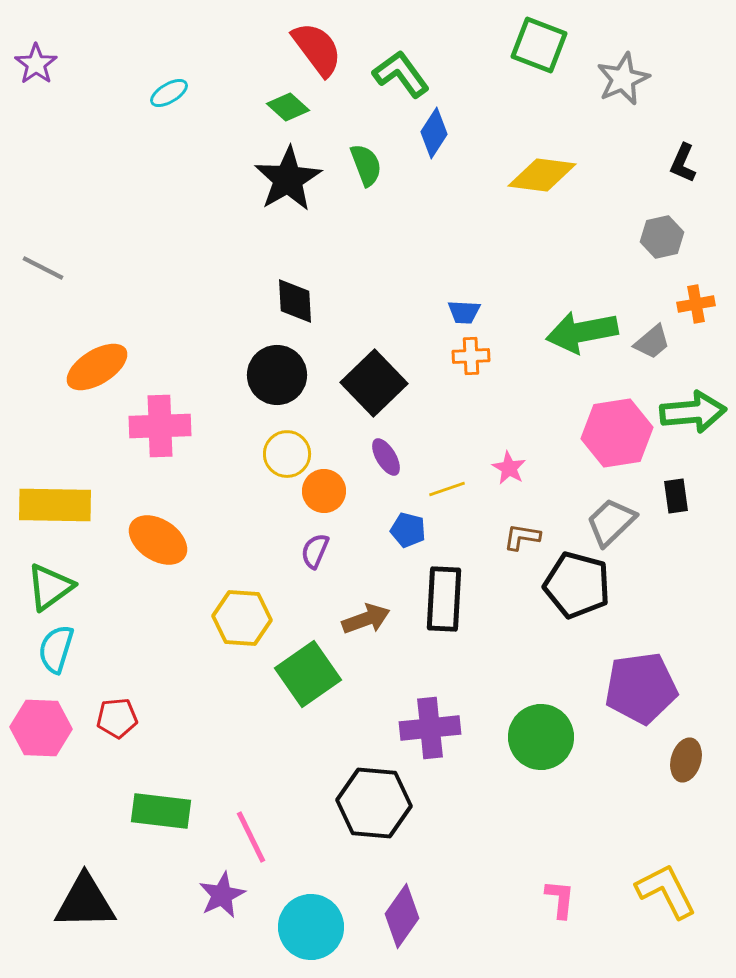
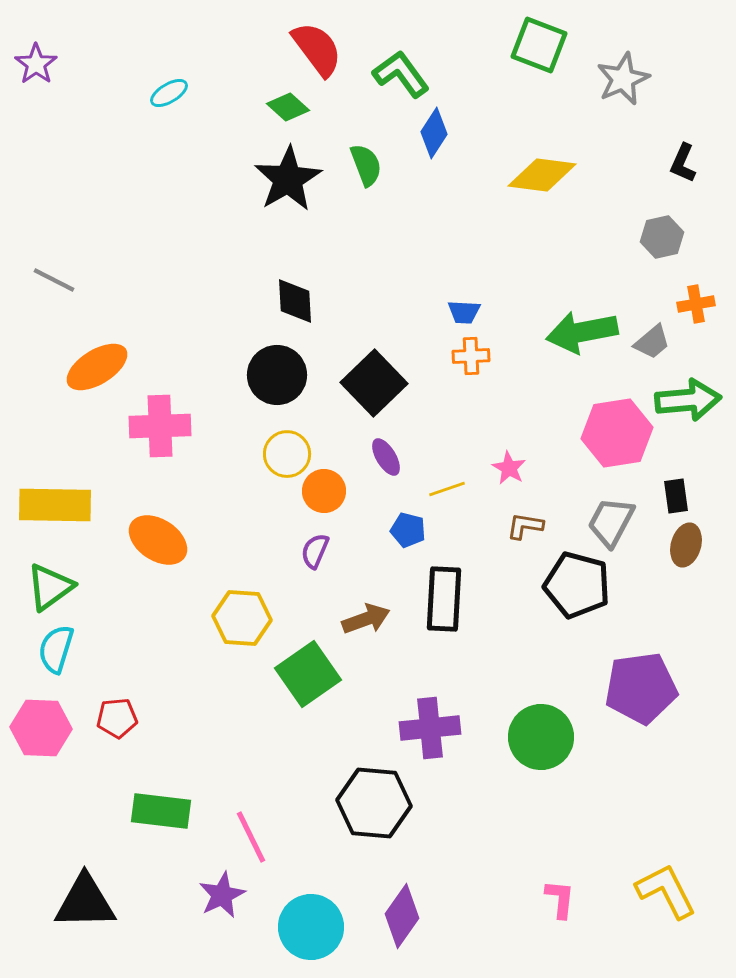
gray line at (43, 268): moved 11 px right, 12 px down
green arrow at (693, 412): moved 5 px left, 12 px up
gray trapezoid at (611, 522): rotated 18 degrees counterclockwise
brown L-shape at (522, 537): moved 3 px right, 11 px up
brown ellipse at (686, 760): moved 215 px up
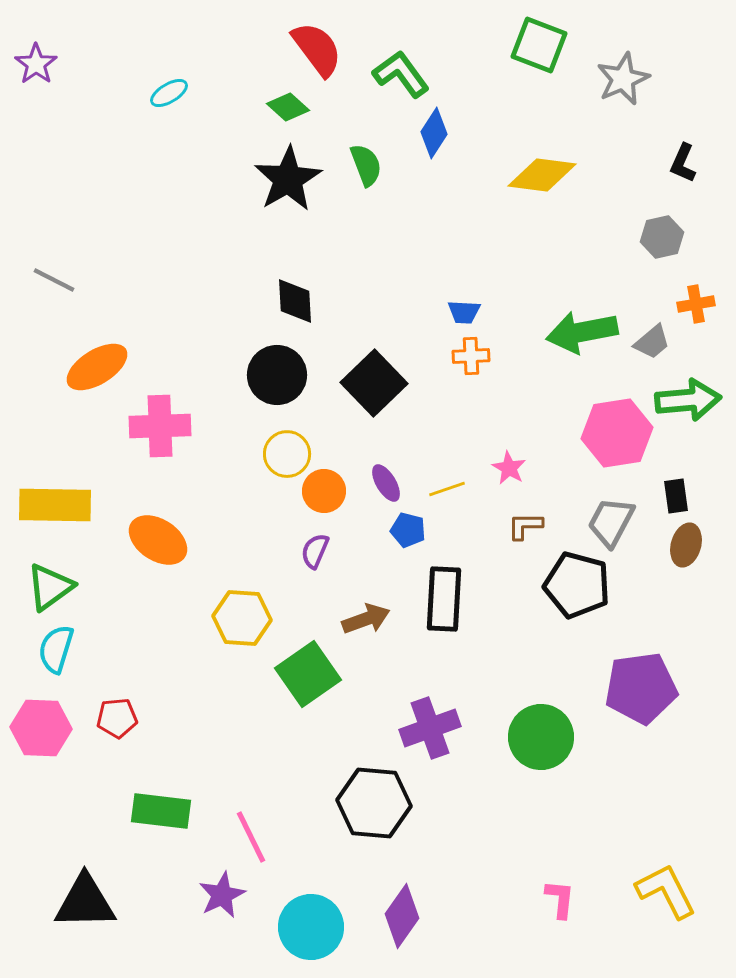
purple ellipse at (386, 457): moved 26 px down
brown L-shape at (525, 526): rotated 9 degrees counterclockwise
purple cross at (430, 728): rotated 14 degrees counterclockwise
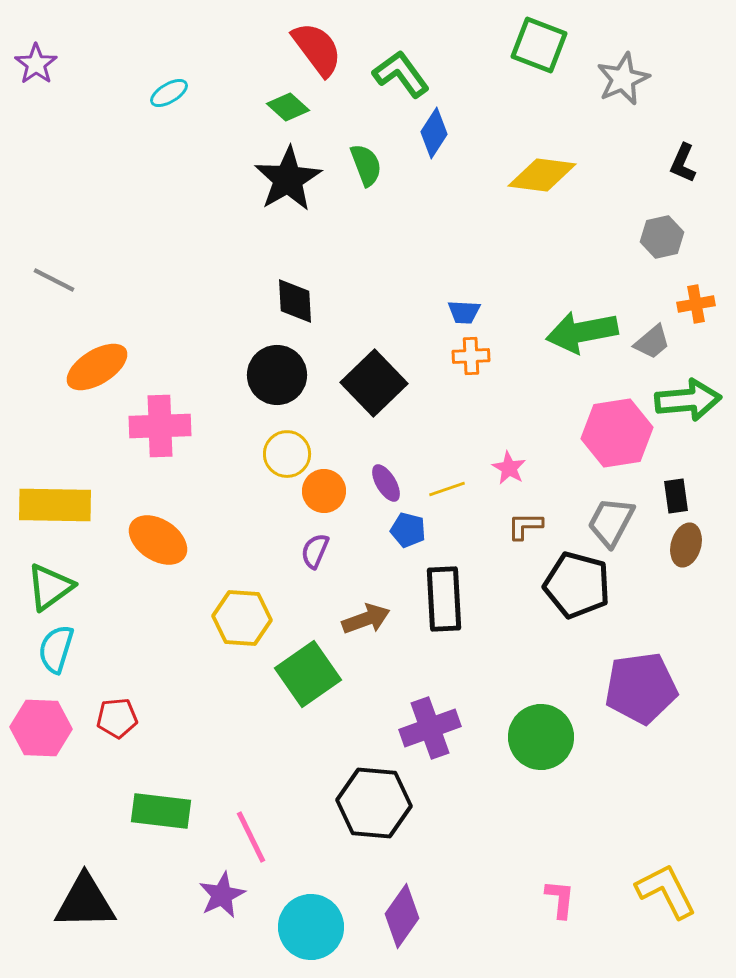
black rectangle at (444, 599): rotated 6 degrees counterclockwise
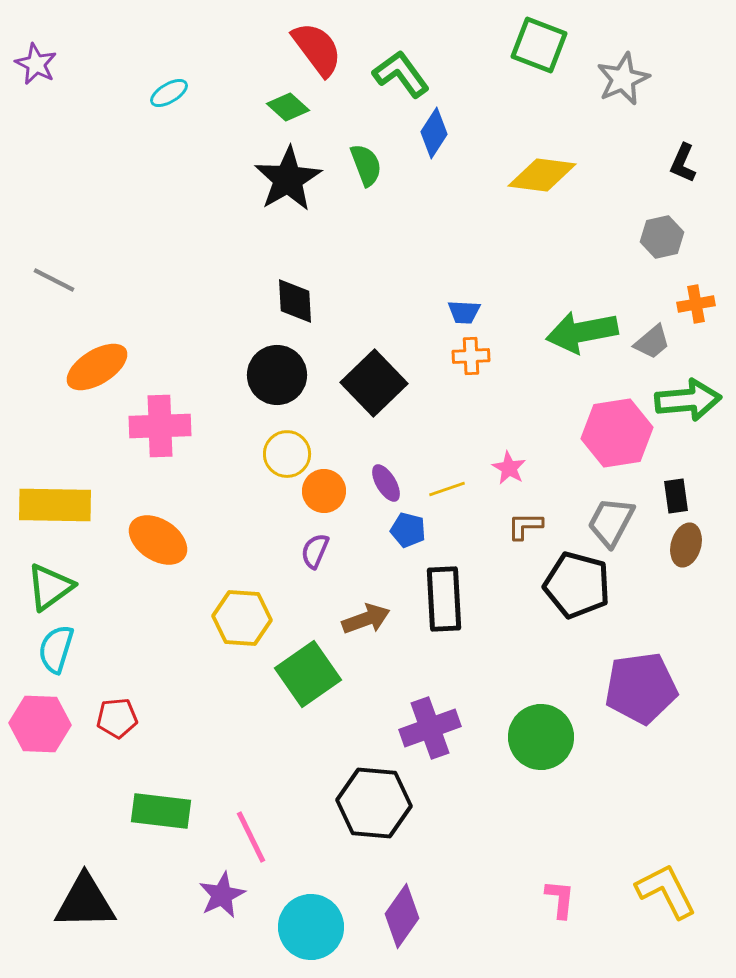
purple star at (36, 64): rotated 9 degrees counterclockwise
pink hexagon at (41, 728): moved 1 px left, 4 px up
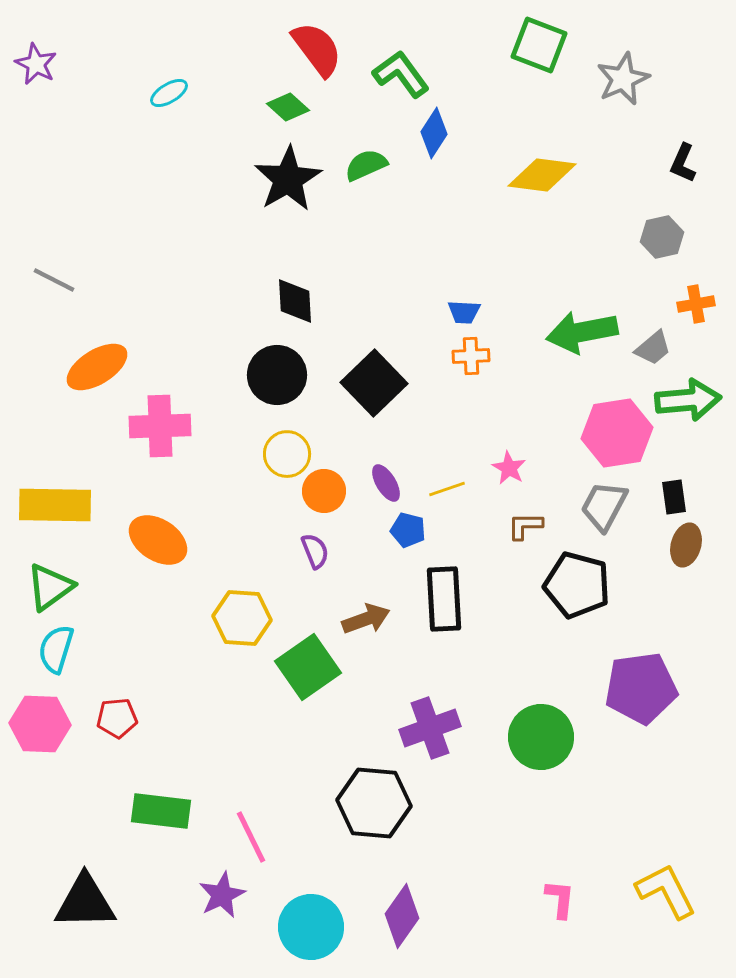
green semicircle at (366, 165): rotated 93 degrees counterclockwise
gray trapezoid at (652, 342): moved 1 px right, 6 px down
black rectangle at (676, 496): moved 2 px left, 1 px down
gray trapezoid at (611, 522): moved 7 px left, 16 px up
purple semicircle at (315, 551): rotated 135 degrees clockwise
green square at (308, 674): moved 7 px up
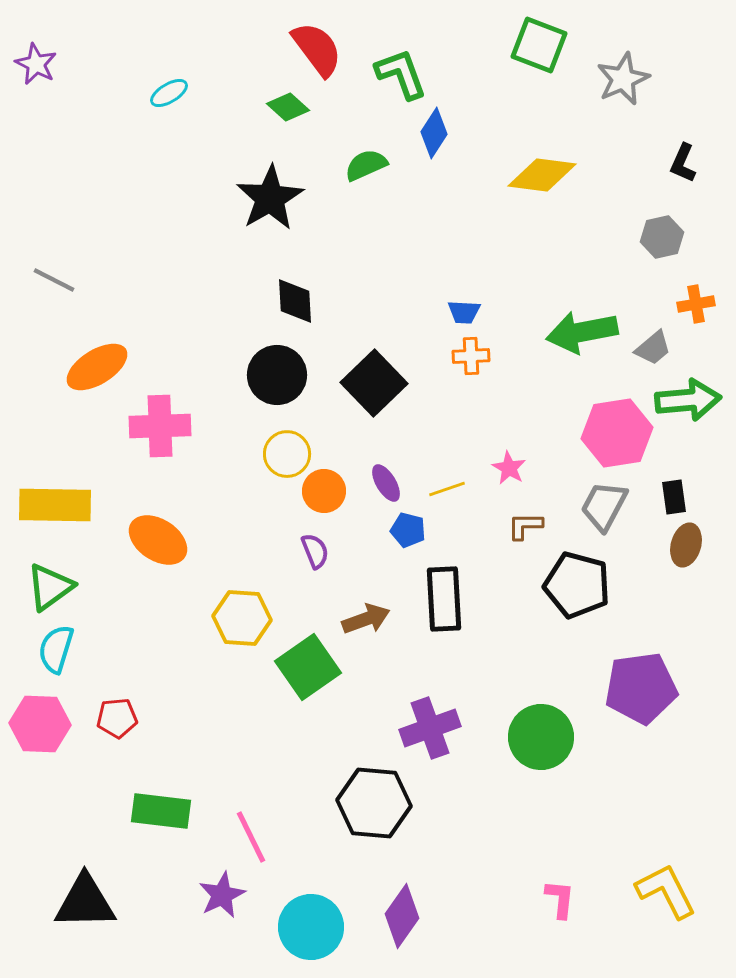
green L-shape at (401, 74): rotated 16 degrees clockwise
black star at (288, 179): moved 18 px left, 19 px down
